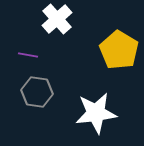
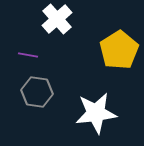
yellow pentagon: rotated 9 degrees clockwise
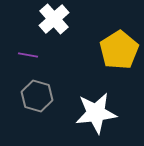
white cross: moved 3 px left
gray hexagon: moved 4 px down; rotated 8 degrees clockwise
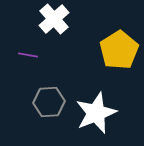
gray hexagon: moved 12 px right, 6 px down; rotated 20 degrees counterclockwise
white star: rotated 15 degrees counterclockwise
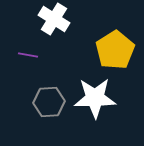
white cross: rotated 16 degrees counterclockwise
yellow pentagon: moved 4 px left
white star: moved 1 px left, 15 px up; rotated 21 degrees clockwise
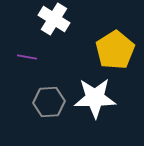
purple line: moved 1 px left, 2 px down
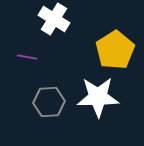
white star: moved 3 px right, 1 px up
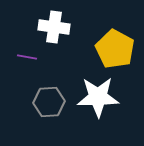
white cross: moved 8 px down; rotated 24 degrees counterclockwise
yellow pentagon: moved 1 px up; rotated 12 degrees counterclockwise
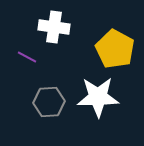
purple line: rotated 18 degrees clockwise
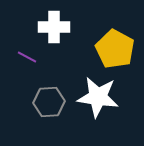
white cross: rotated 8 degrees counterclockwise
white star: rotated 9 degrees clockwise
